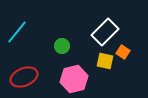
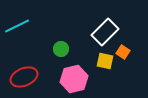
cyan line: moved 6 px up; rotated 25 degrees clockwise
green circle: moved 1 px left, 3 px down
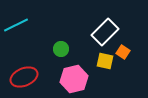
cyan line: moved 1 px left, 1 px up
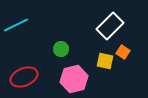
white rectangle: moved 5 px right, 6 px up
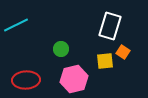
white rectangle: rotated 28 degrees counterclockwise
yellow square: rotated 18 degrees counterclockwise
red ellipse: moved 2 px right, 3 px down; rotated 20 degrees clockwise
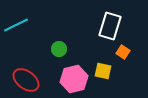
green circle: moved 2 px left
yellow square: moved 2 px left, 10 px down; rotated 18 degrees clockwise
red ellipse: rotated 40 degrees clockwise
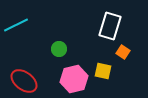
red ellipse: moved 2 px left, 1 px down
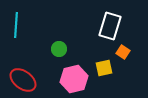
cyan line: rotated 60 degrees counterclockwise
yellow square: moved 1 px right, 3 px up; rotated 24 degrees counterclockwise
red ellipse: moved 1 px left, 1 px up
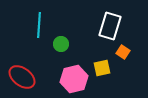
cyan line: moved 23 px right
green circle: moved 2 px right, 5 px up
yellow square: moved 2 px left
red ellipse: moved 1 px left, 3 px up
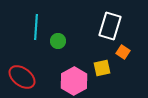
cyan line: moved 3 px left, 2 px down
green circle: moved 3 px left, 3 px up
pink hexagon: moved 2 px down; rotated 16 degrees counterclockwise
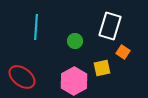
green circle: moved 17 px right
